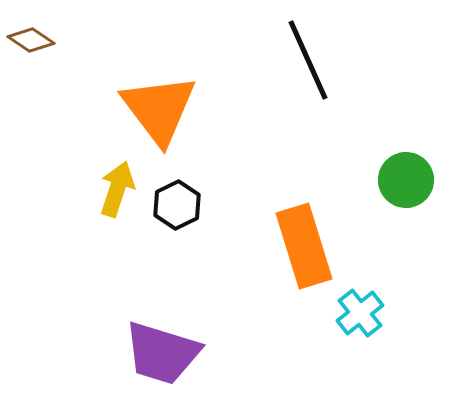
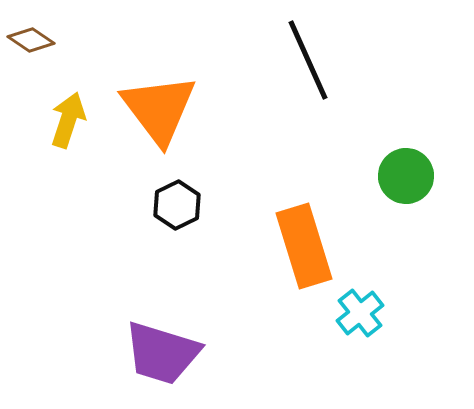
green circle: moved 4 px up
yellow arrow: moved 49 px left, 69 px up
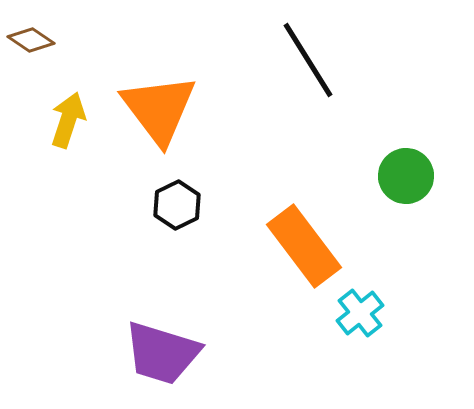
black line: rotated 8 degrees counterclockwise
orange rectangle: rotated 20 degrees counterclockwise
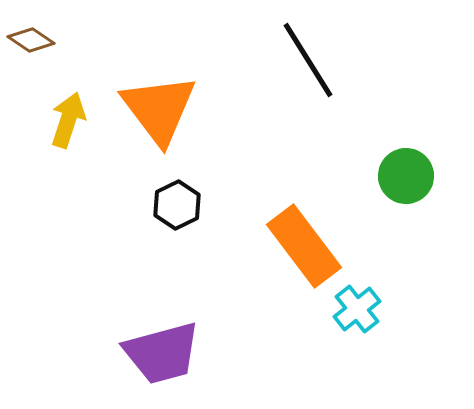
cyan cross: moved 3 px left, 4 px up
purple trapezoid: rotated 32 degrees counterclockwise
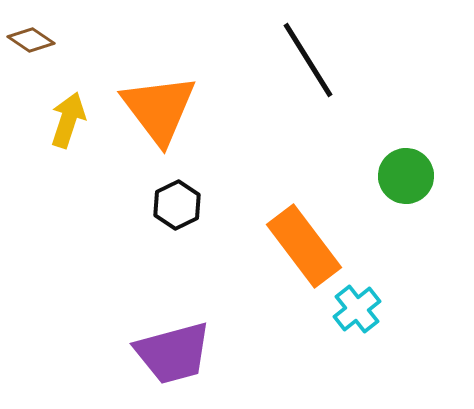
purple trapezoid: moved 11 px right
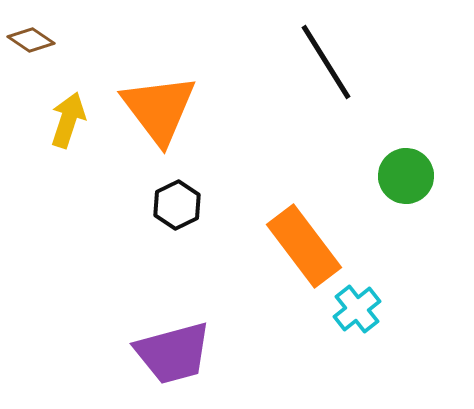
black line: moved 18 px right, 2 px down
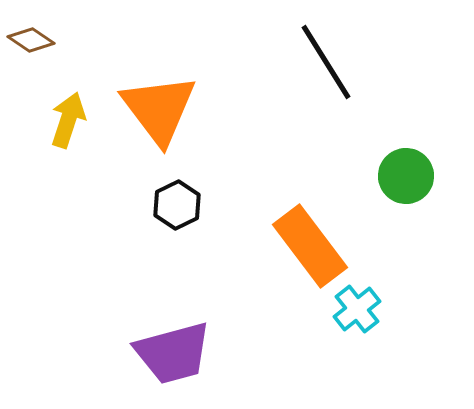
orange rectangle: moved 6 px right
